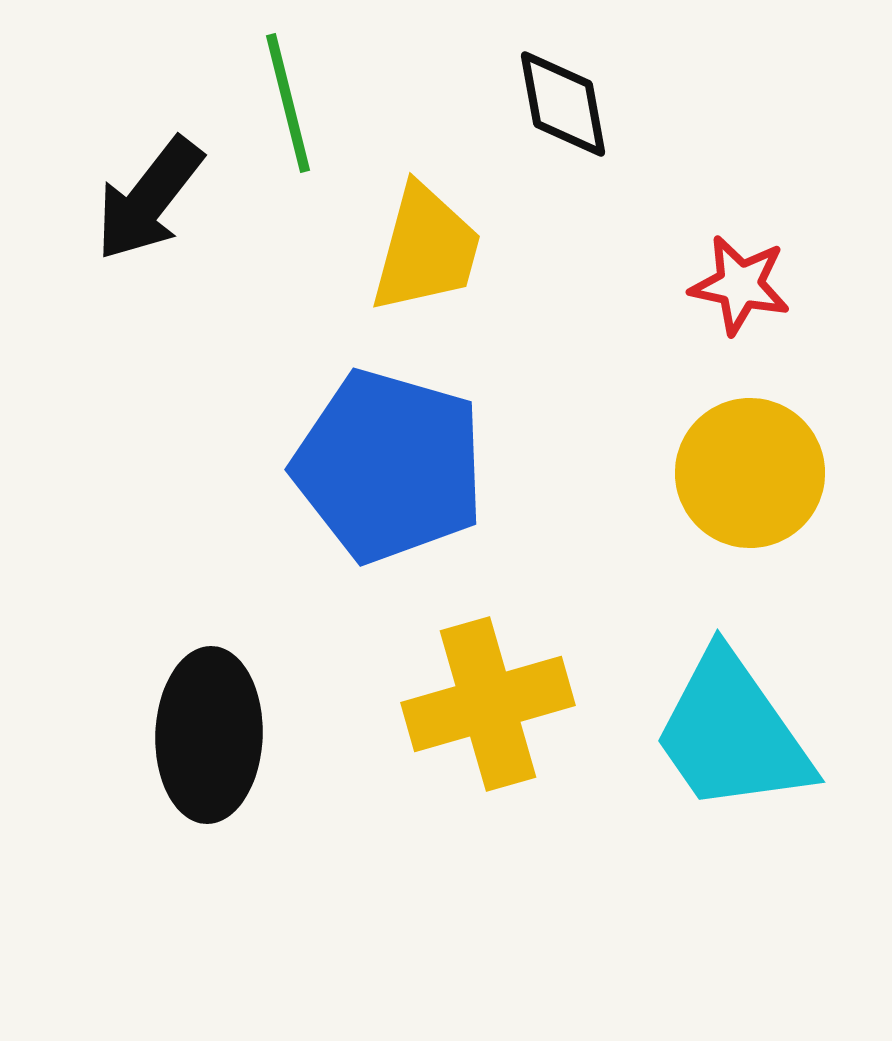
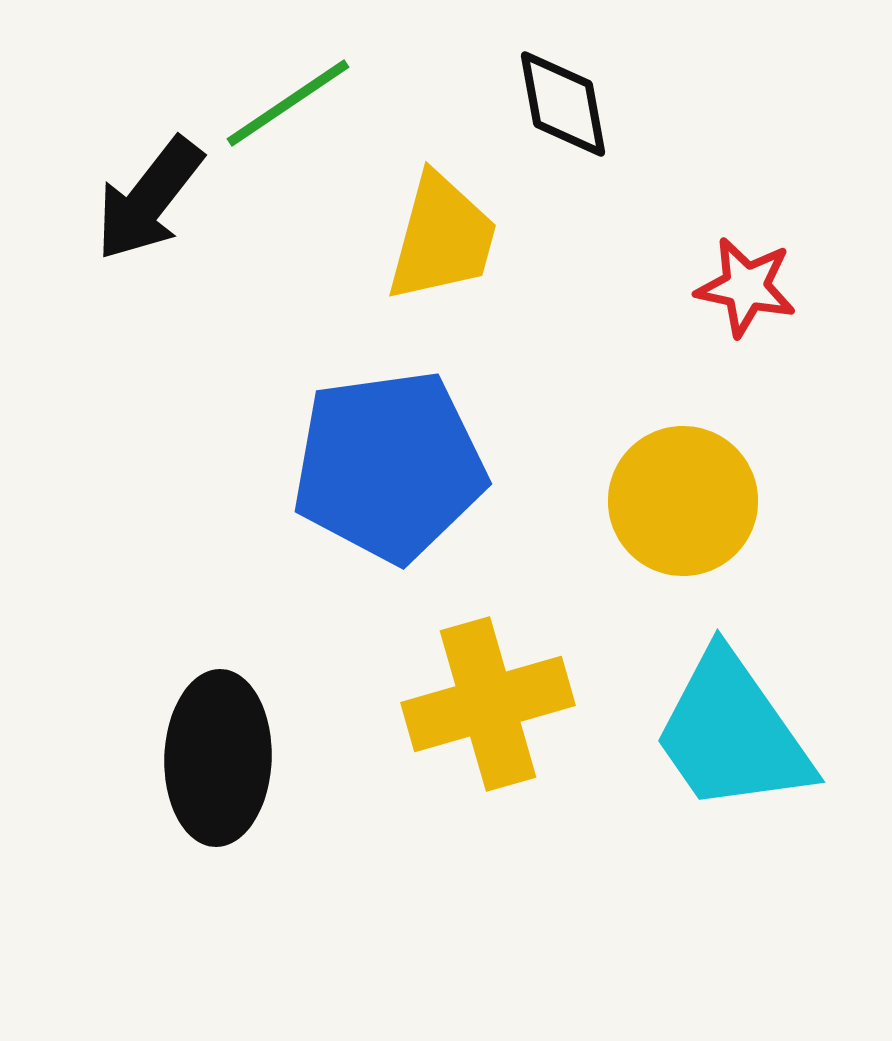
green line: rotated 70 degrees clockwise
yellow trapezoid: moved 16 px right, 11 px up
red star: moved 6 px right, 2 px down
blue pentagon: rotated 24 degrees counterclockwise
yellow circle: moved 67 px left, 28 px down
black ellipse: moved 9 px right, 23 px down
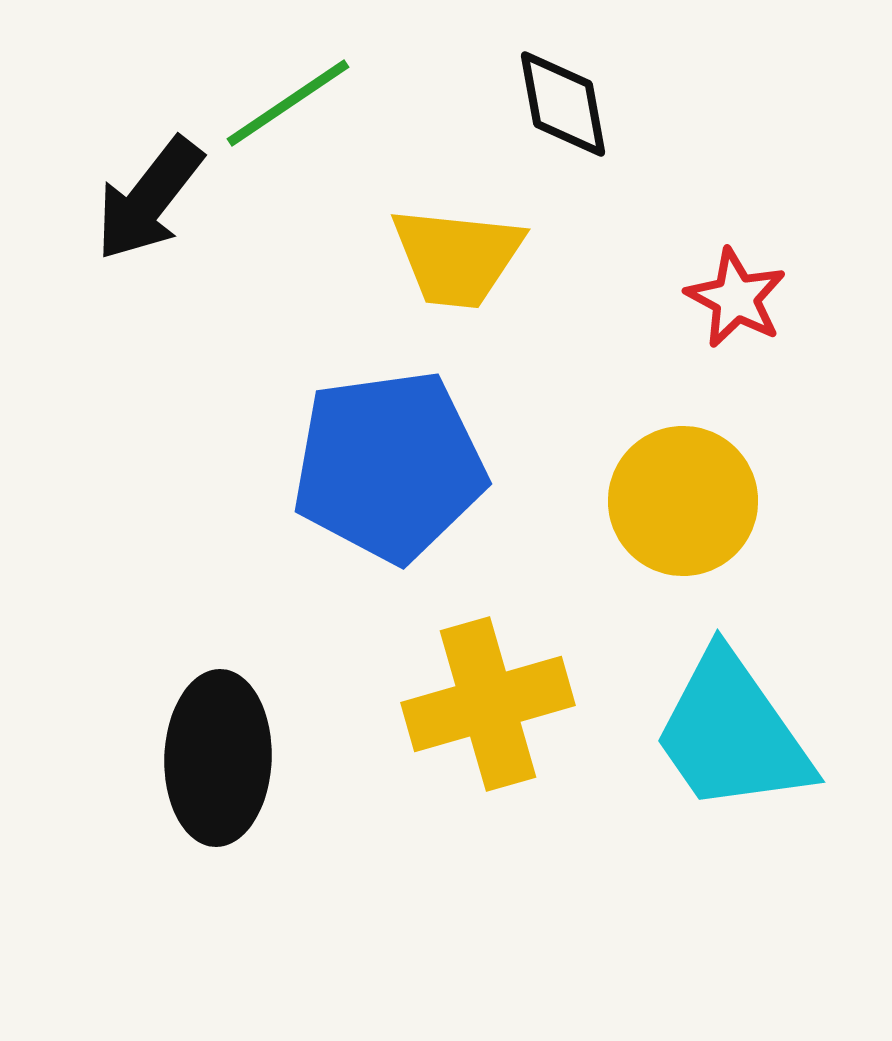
yellow trapezoid: moved 15 px right, 19 px down; rotated 81 degrees clockwise
red star: moved 10 px left, 11 px down; rotated 16 degrees clockwise
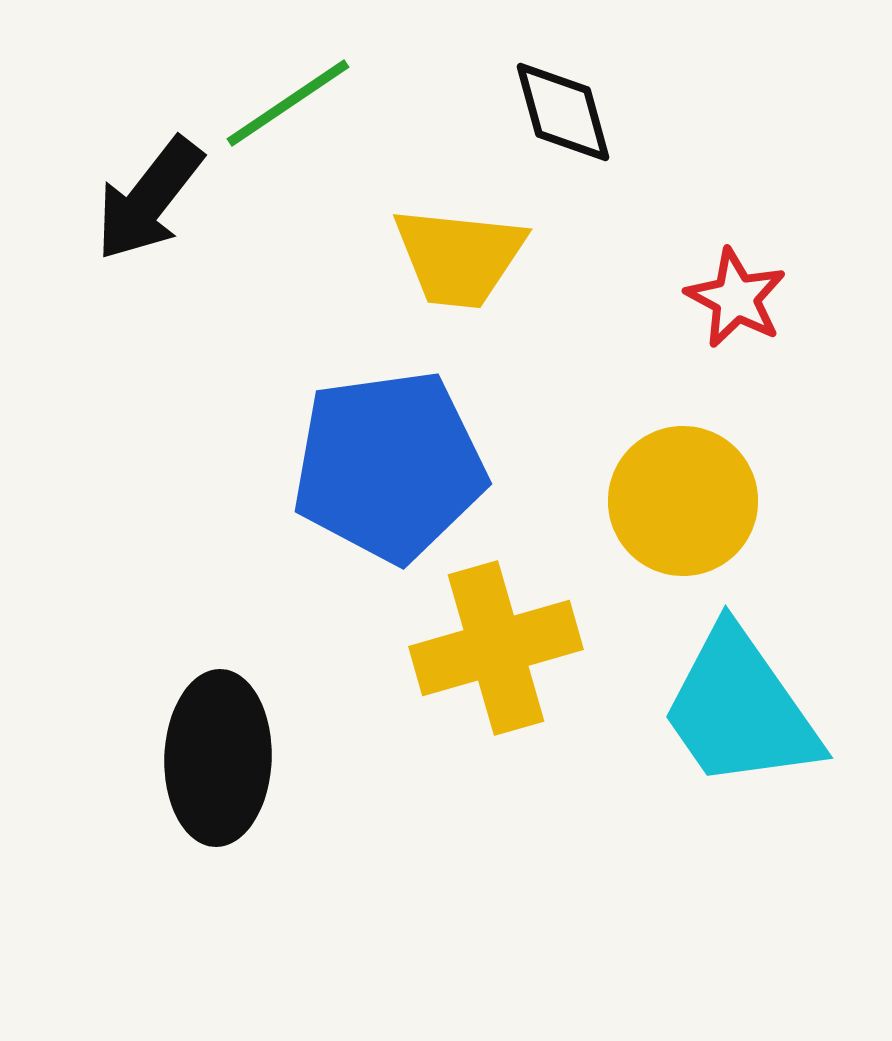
black diamond: moved 8 px down; rotated 5 degrees counterclockwise
yellow trapezoid: moved 2 px right
yellow cross: moved 8 px right, 56 px up
cyan trapezoid: moved 8 px right, 24 px up
